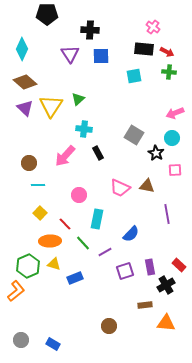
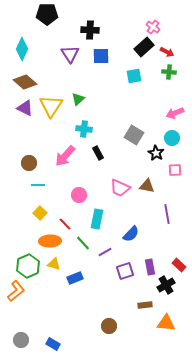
black rectangle at (144, 49): moved 2 px up; rotated 48 degrees counterclockwise
purple triangle at (25, 108): rotated 18 degrees counterclockwise
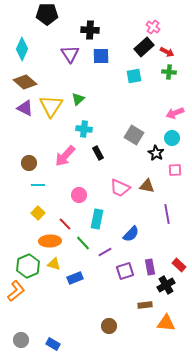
yellow square at (40, 213): moved 2 px left
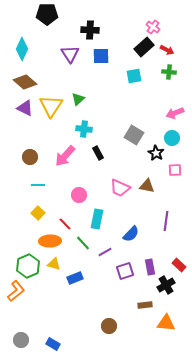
red arrow at (167, 52): moved 2 px up
brown circle at (29, 163): moved 1 px right, 6 px up
purple line at (167, 214): moved 1 px left, 7 px down; rotated 18 degrees clockwise
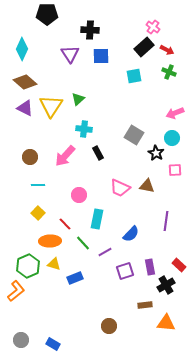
green cross at (169, 72): rotated 16 degrees clockwise
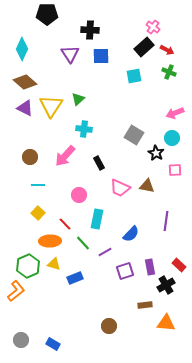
black rectangle at (98, 153): moved 1 px right, 10 px down
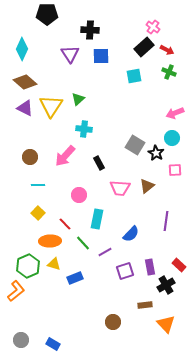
gray square at (134, 135): moved 1 px right, 10 px down
brown triangle at (147, 186): rotated 49 degrees counterclockwise
pink trapezoid at (120, 188): rotated 20 degrees counterclockwise
orange triangle at (166, 323): moved 1 px down; rotated 42 degrees clockwise
brown circle at (109, 326): moved 4 px right, 4 px up
